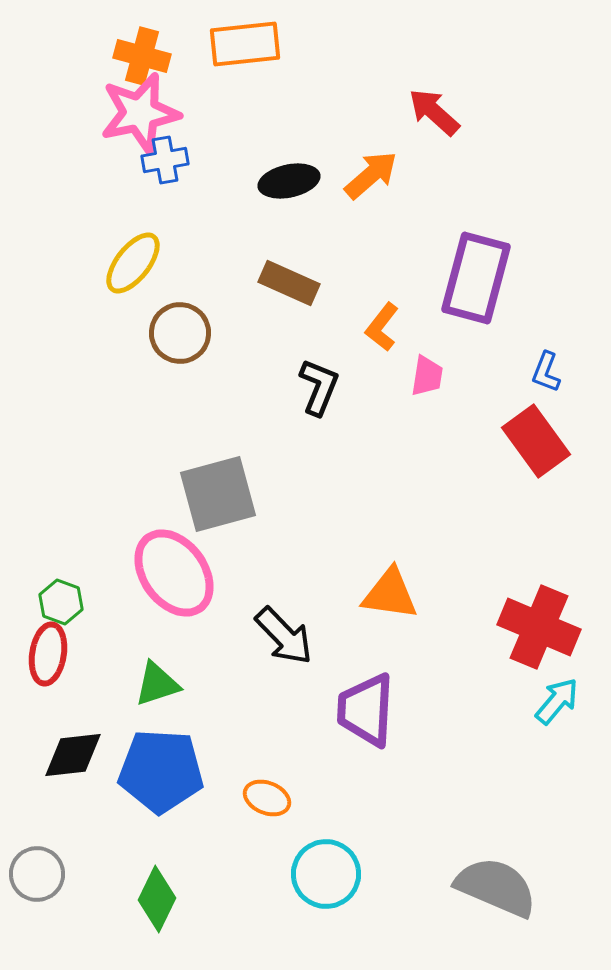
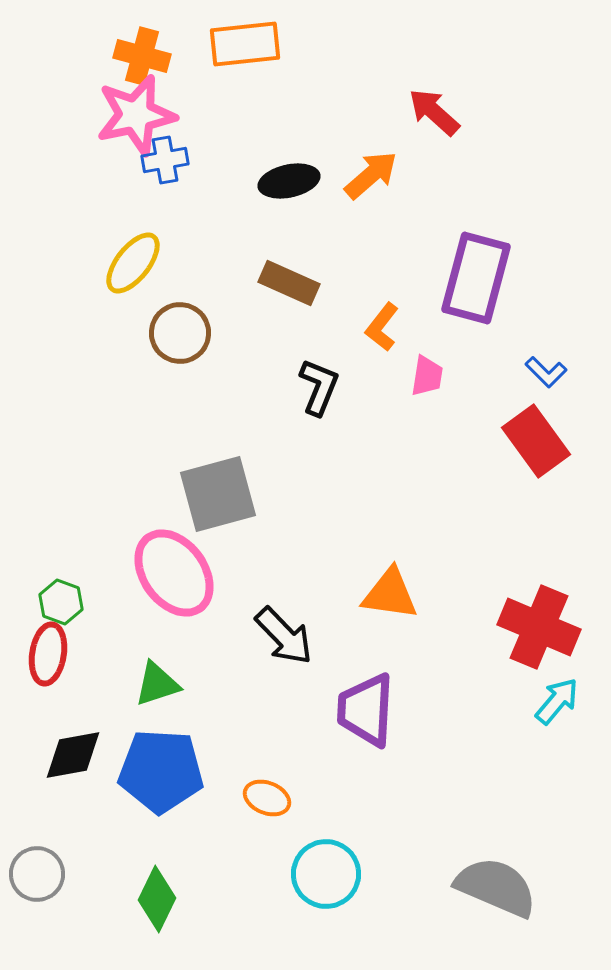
pink star: moved 4 px left, 2 px down
blue L-shape: rotated 66 degrees counterclockwise
black diamond: rotated 4 degrees counterclockwise
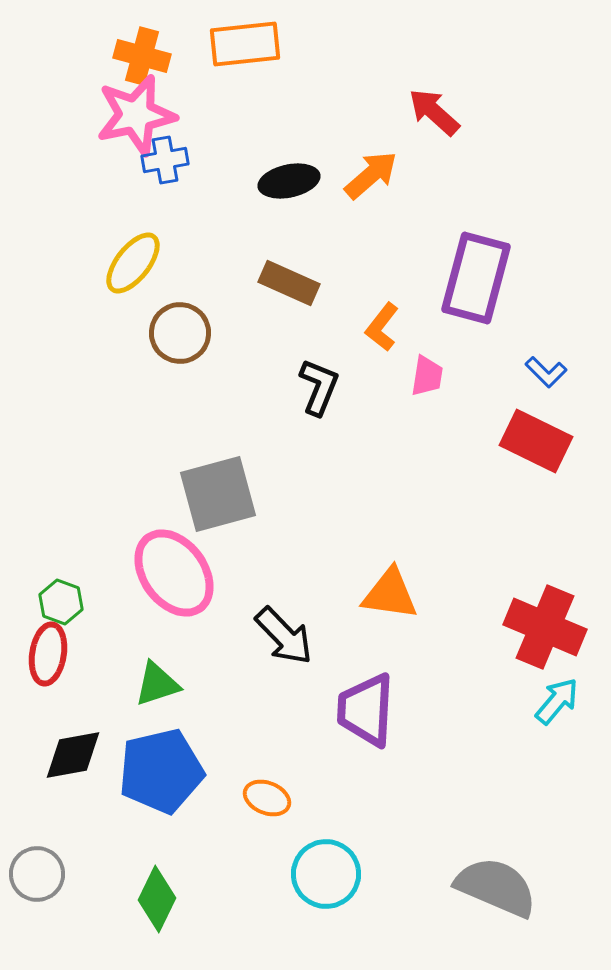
red rectangle: rotated 28 degrees counterclockwise
red cross: moved 6 px right
blue pentagon: rotated 16 degrees counterclockwise
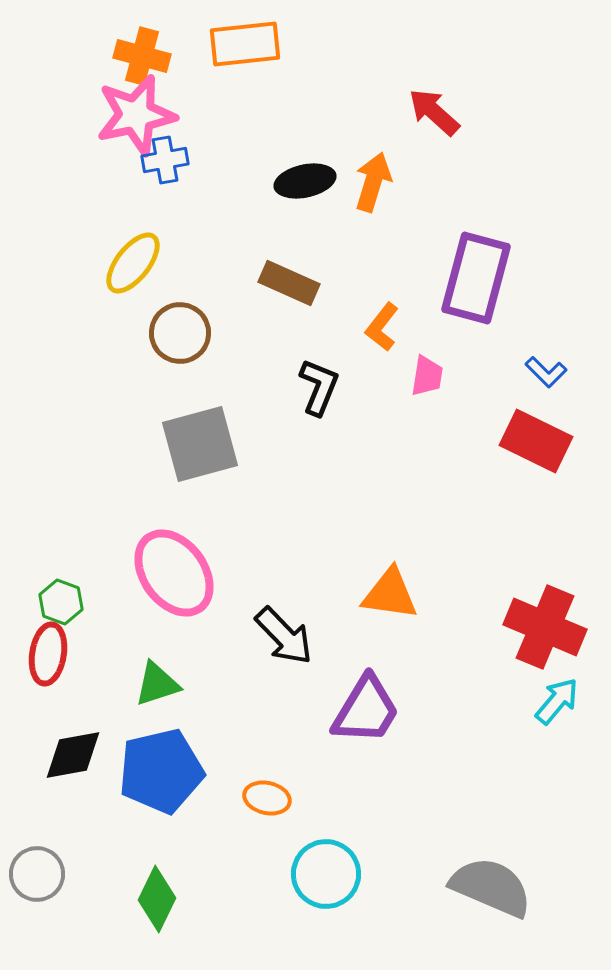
orange arrow: moved 2 px right, 7 px down; rotated 32 degrees counterclockwise
black ellipse: moved 16 px right
gray square: moved 18 px left, 50 px up
purple trapezoid: rotated 152 degrees counterclockwise
orange ellipse: rotated 9 degrees counterclockwise
gray semicircle: moved 5 px left
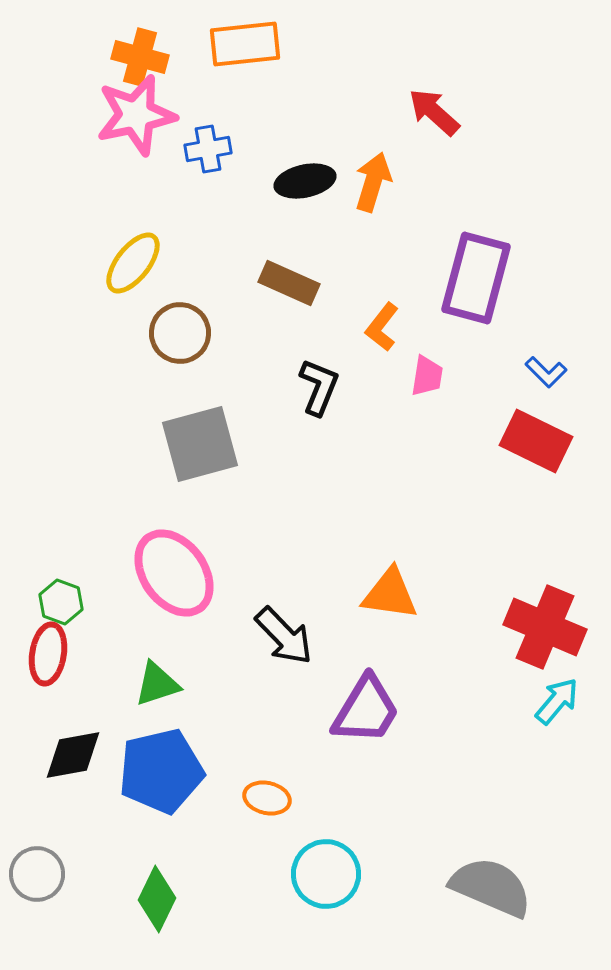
orange cross: moved 2 px left, 1 px down
blue cross: moved 43 px right, 11 px up
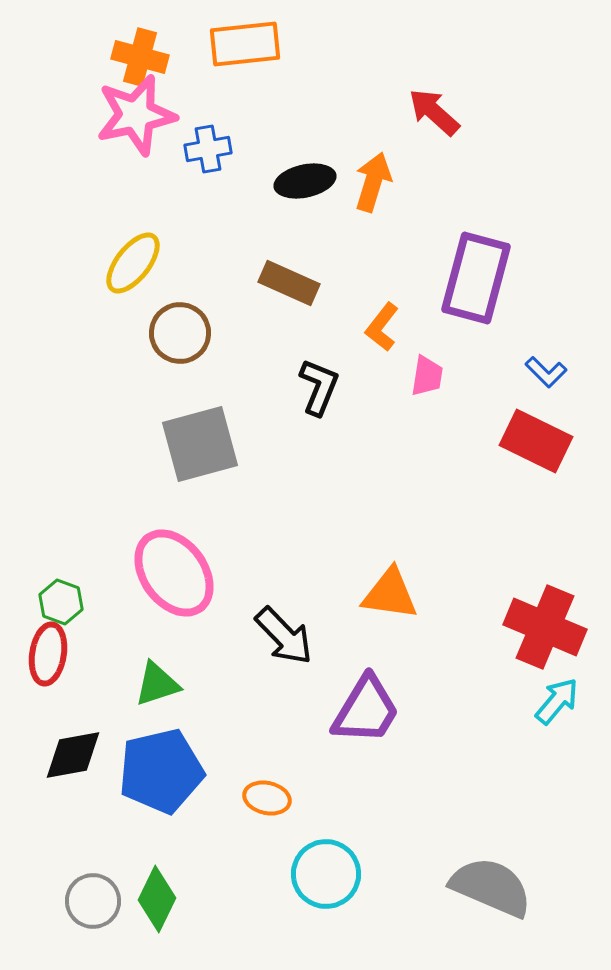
gray circle: moved 56 px right, 27 px down
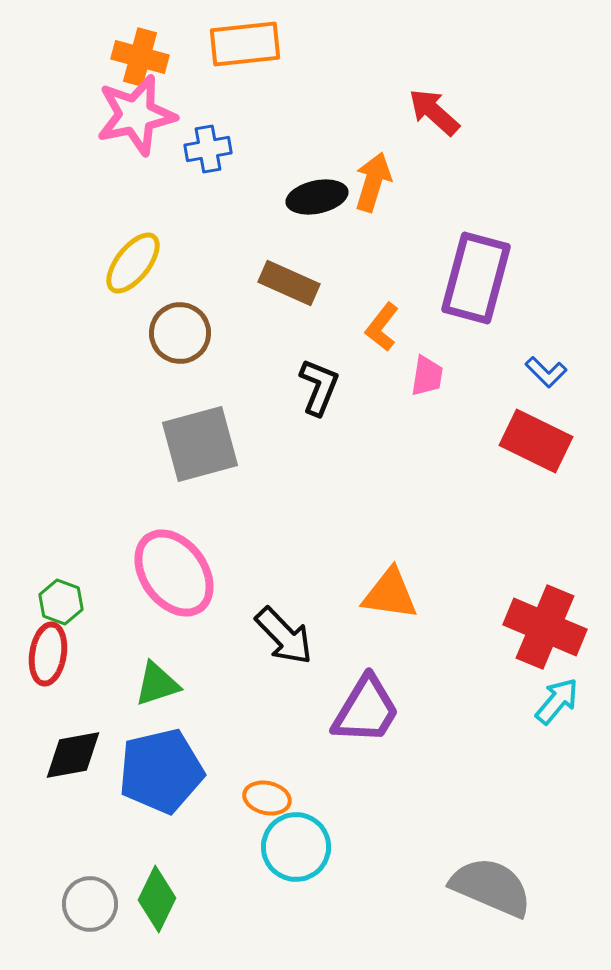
black ellipse: moved 12 px right, 16 px down
cyan circle: moved 30 px left, 27 px up
gray circle: moved 3 px left, 3 px down
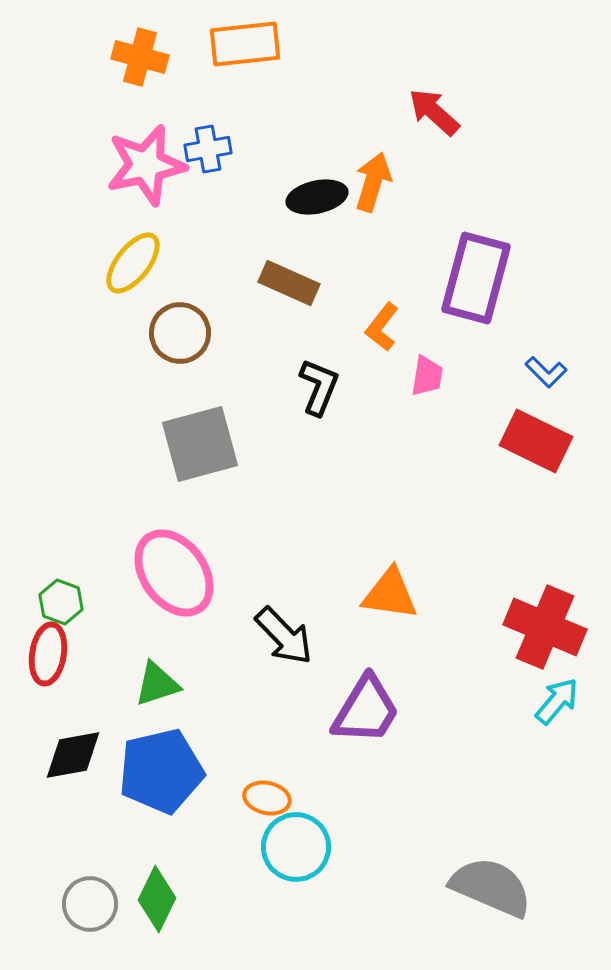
pink star: moved 10 px right, 50 px down
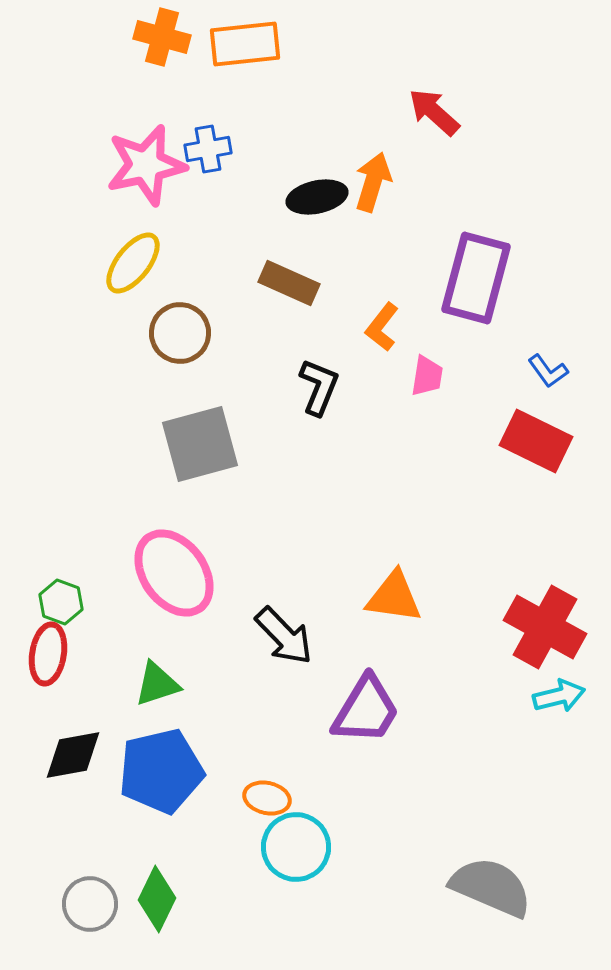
orange cross: moved 22 px right, 20 px up
blue L-shape: moved 2 px right, 1 px up; rotated 9 degrees clockwise
orange triangle: moved 4 px right, 3 px down
red cross: rotated 6 degrees clockwise
cyan arrow: moved 2 px right, 5 px up; rotated 36 degrees clockwise
